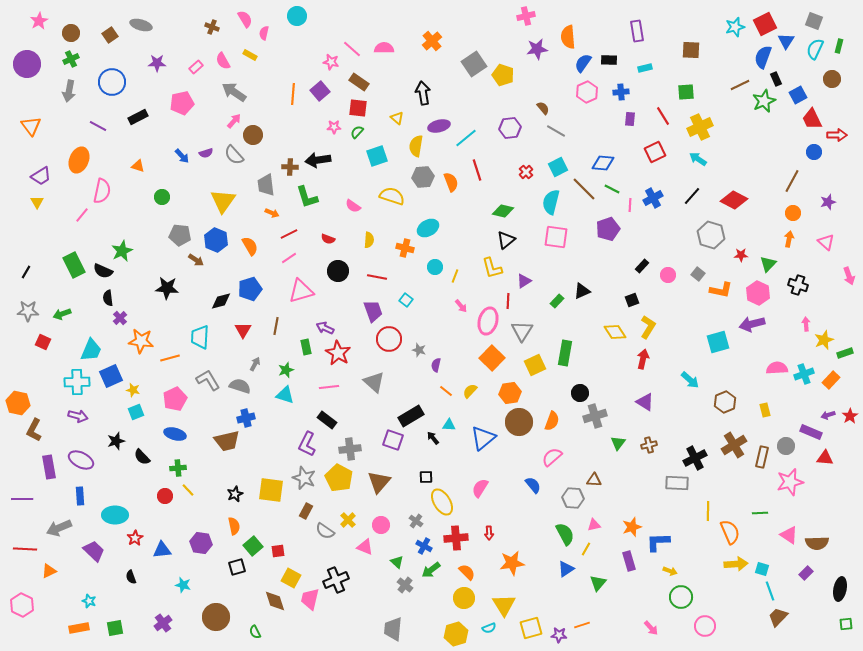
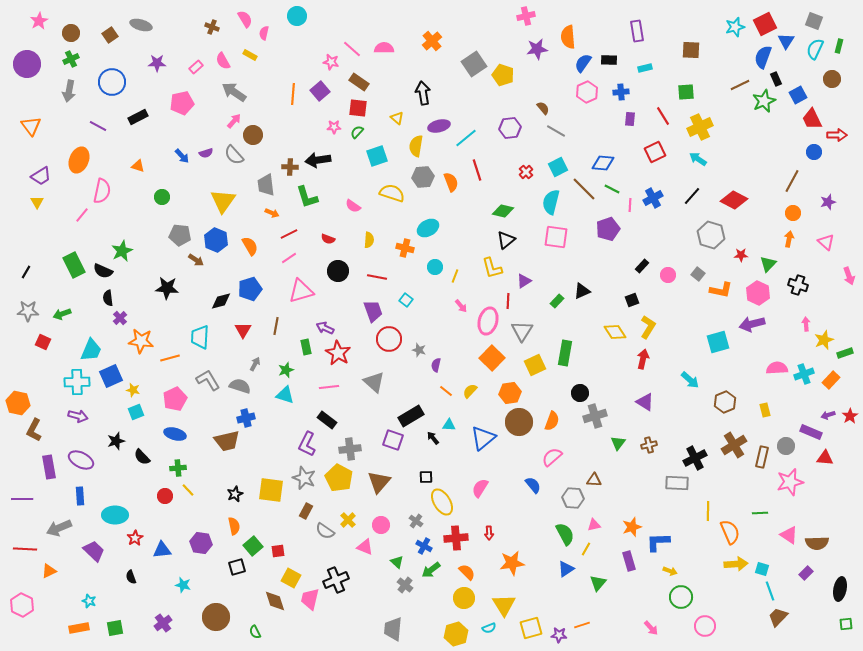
yellow semicircle at (392, 196): moved 3 px up
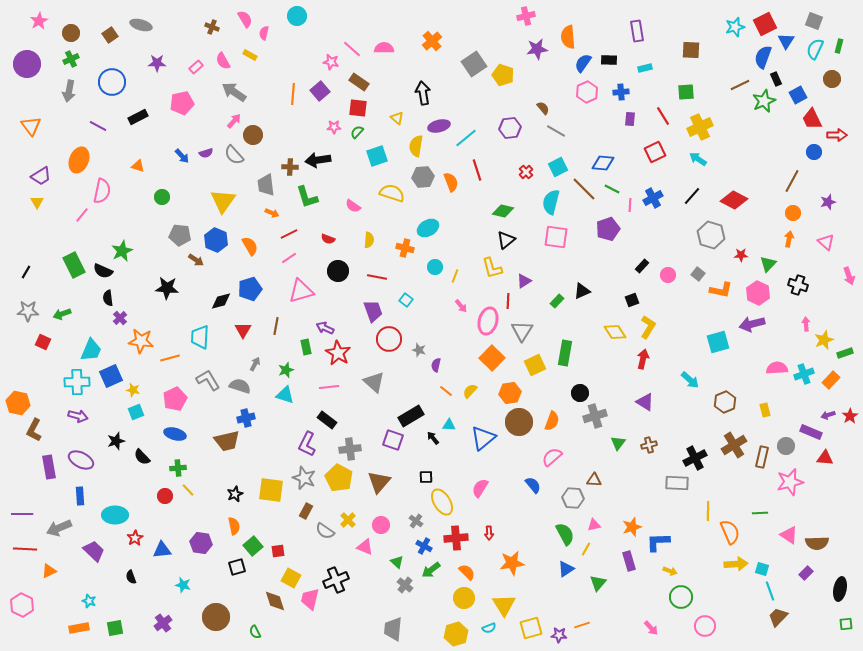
purple line at (22, 499): moved 15 px down
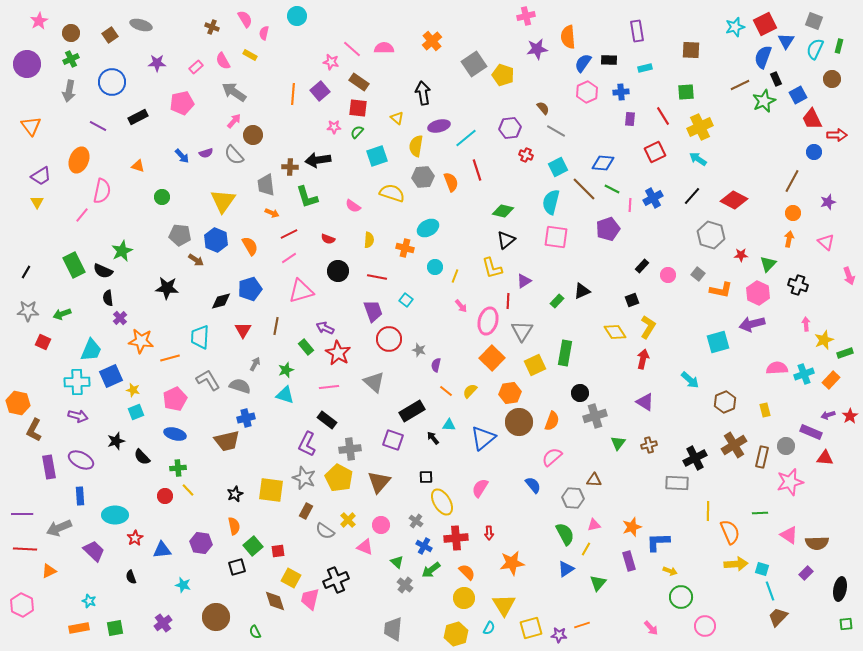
red cross at (526, 172): moved 17 px up; rotated 24 degrees counterclockwise
green rectangle at (306, 347): rotated 28 degrees counterclockwise
black rectangle at (411, 416): moved 1 px right, 5 px up
cyan semicircle at (489, 628): rotated 40 degrees counterclockwise
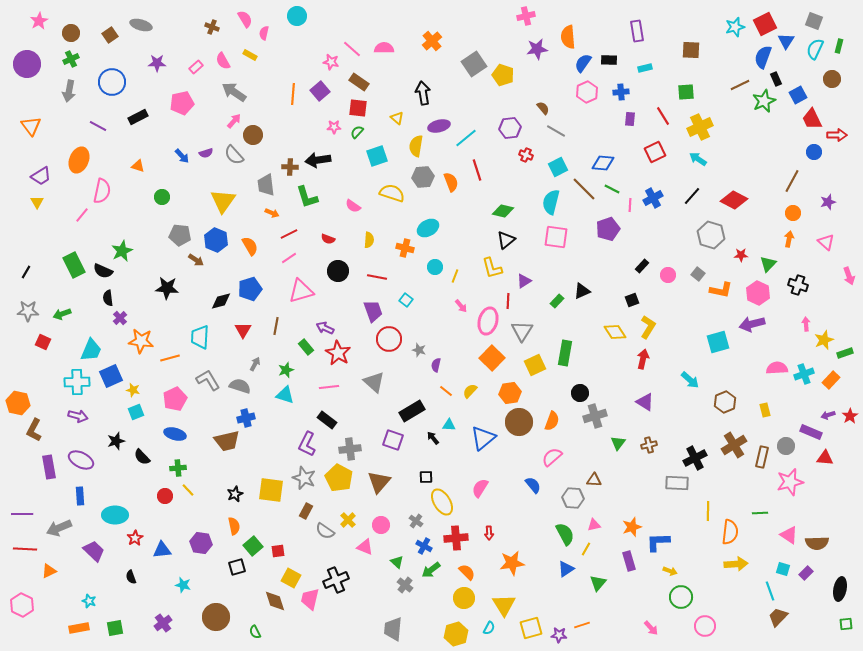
orange semicircle at (730, 532): rotated 30 degrees clockwise
cyan square at (762, 569): moved 21 px right
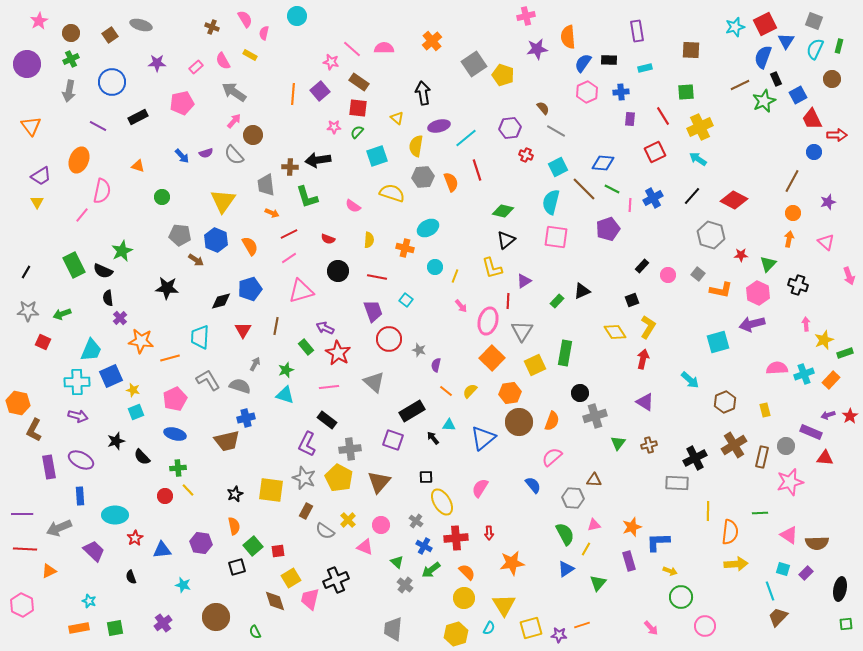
yellow square at (291, 578): rotated 30 degrees clockwise
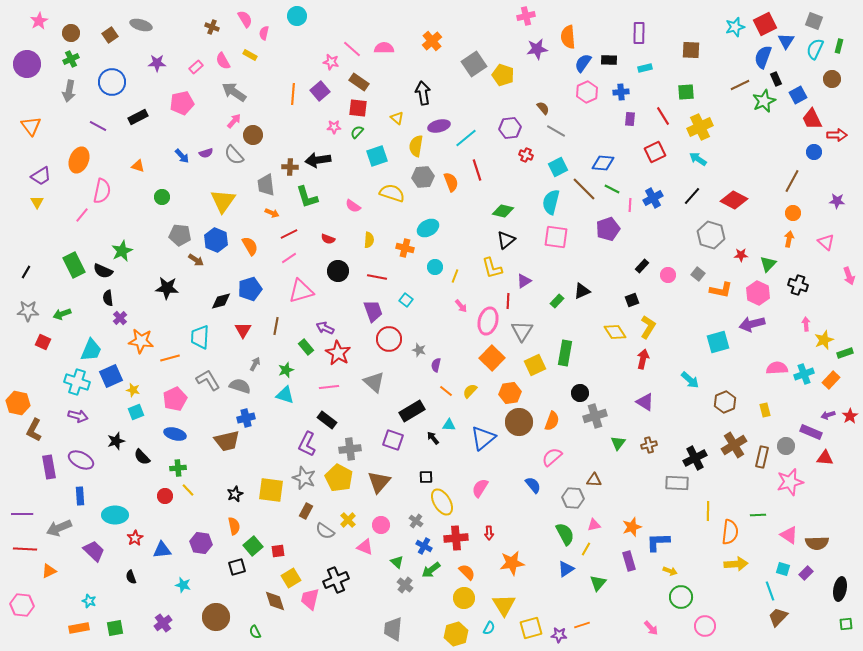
purple rectangle at (637, 31): moved 2 px right, 2 px down; rotated 10 degrees clockwise
purple star at (828, 202): moved 9 px right, 1 px up; rotated 21 degrees clockwise
cyan cross at (77, 382): rotated 20 degrees clockwise
green line at (760, 513): moved 2 px left, 2 px down
pink hexagon at (22, 605): rotated 20 degrees counterclockwise
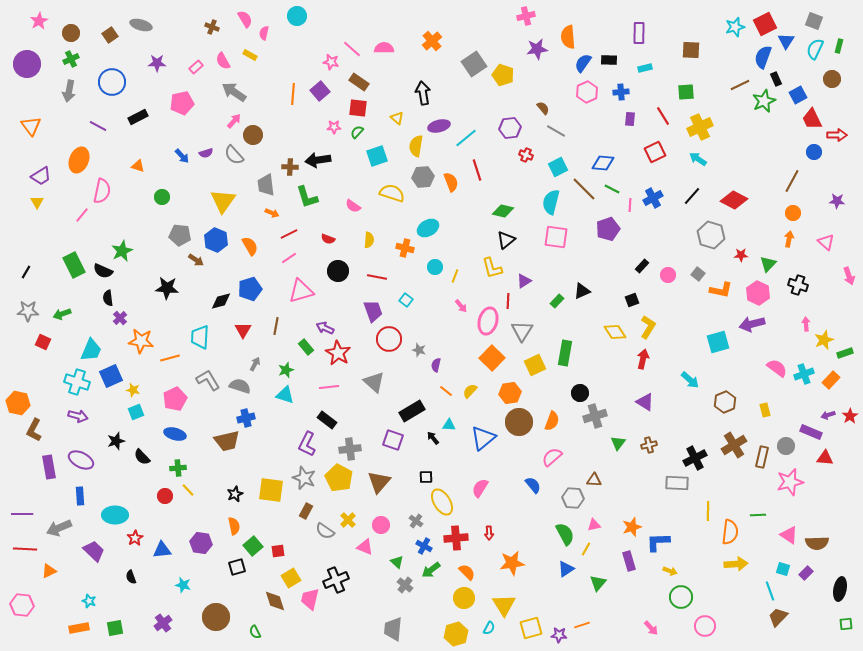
pink semicircle at (777, 368): rotated 40 degrees clockwise
